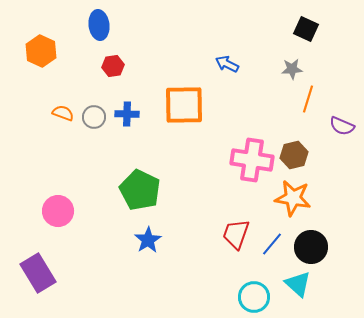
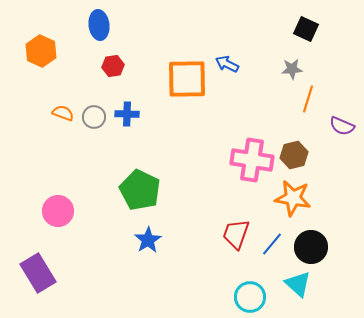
orange square: moved 3 px right, 26 px up
cyan circle: moved 4 px left
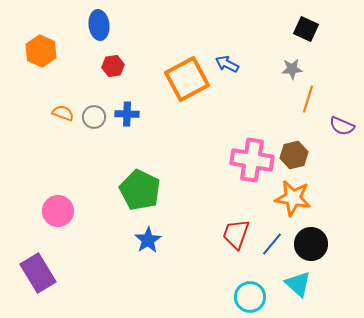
orange square: rotated 27 degrees counterclockwise
black circle: moved 3 px up
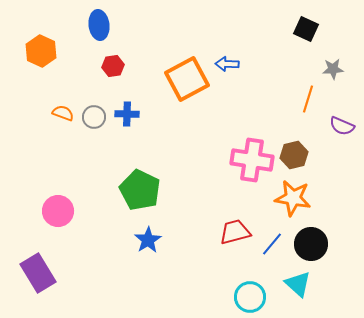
blue arrow: rotated 25 degrees counterclockwise
gray star: moved 41 px right
red trapezoid: moved 1 px left, 2 px up; rotated 56 degrees clockwise
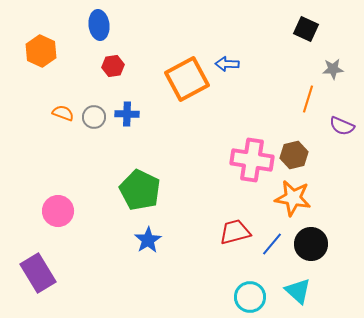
cyan triangle: moved 7 px down
